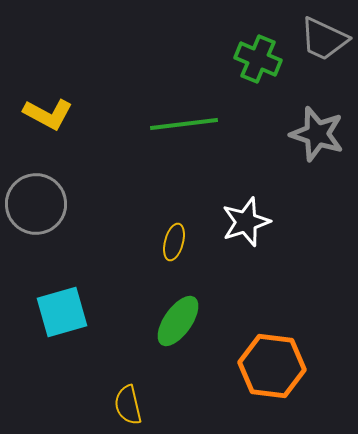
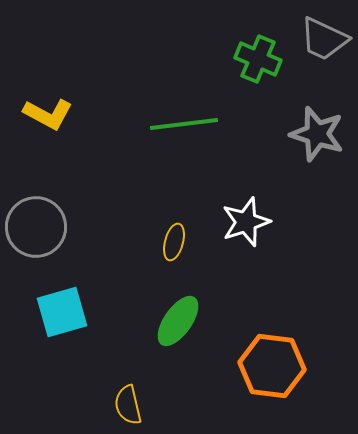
gray circle: moved 23 px down
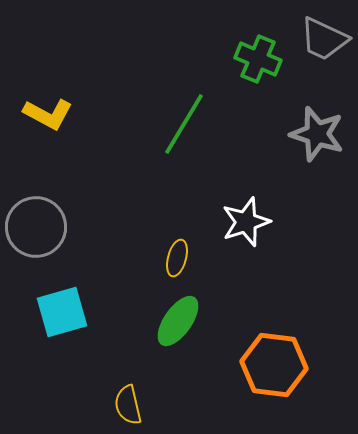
green line: rotated 52 degrees counterclockwise
yellow ellipse: moved 3 px right, 16 px down
orange hexagon: moved 2 px right, 1 px up
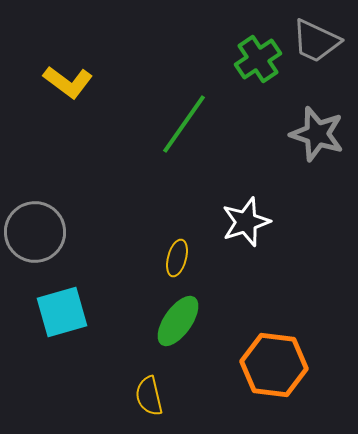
gray trapezoid: moved 8 px left, 2 px down
green cross: rotated 33 degrees clockwise
yellow L-shape: moved 20 px right, 32 px up; rotated 9 degrees clockwise
green line: rotated 4 degrees clockwise
gray circle: moved 1 px left, 5 px down
yellow semicircle: moved 21 px right, 9 px up
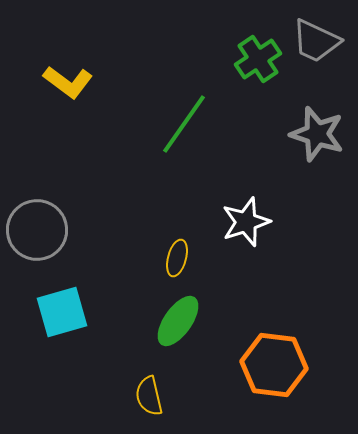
gray circle: moved 2 px right, 2 px up
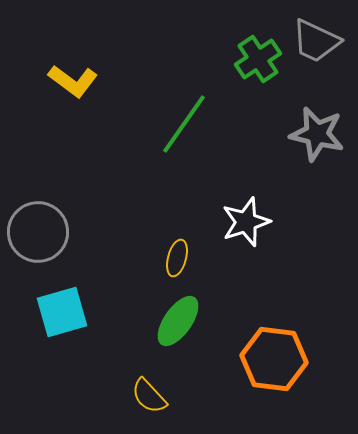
yellow L-shape: moved 5 px right, 1 px up
gray star: rotated 4 degrees counterclockwise
gray circle: moved 1 px right, 2 px down
orange hexagon: moved 6 px up
yellow semicircle: rotated 30 degrees counterclockwise
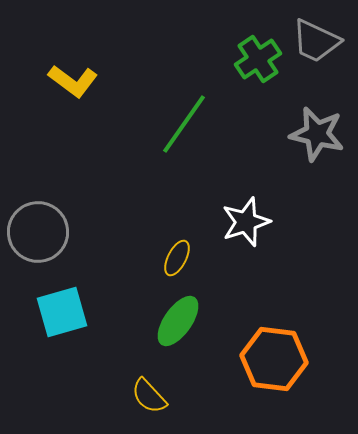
yellow ellipse: rotated 12 degrees clockwise
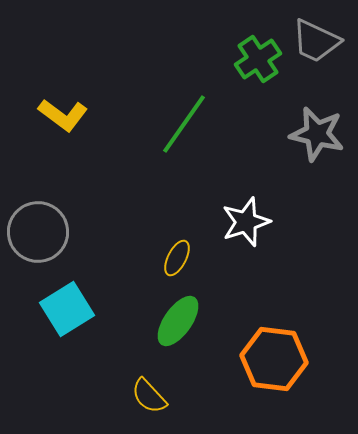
yellow L-shape: moved 10 px left, 34 px down
cyan square: moved 5 px right, 3 px up; rotated 16 degrees counterclockwise
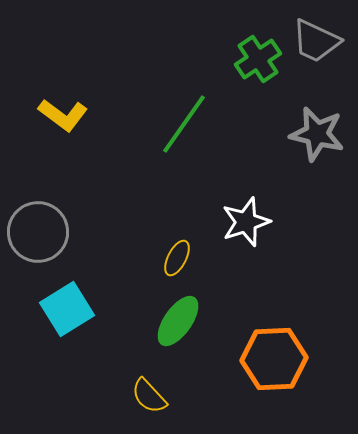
orange hexagon: rotated 10 degrees counterclockwise
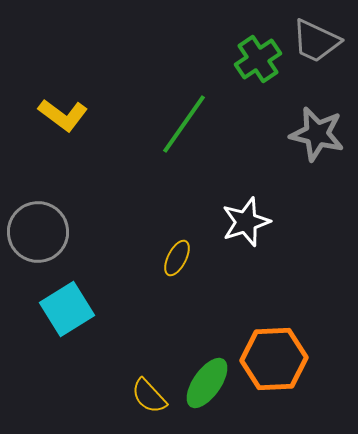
green ellipse: moved 29 px right, 62 px down
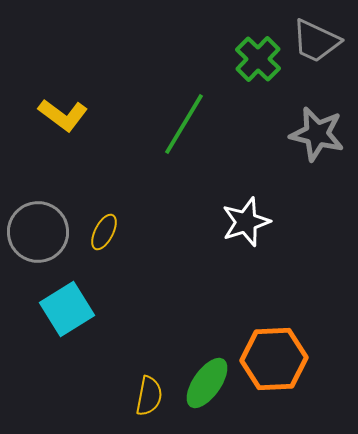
green cross: rotated 12 degrees counterclockwise
green line: rotated 4 degrees counterclockwise
yellow ellipse: moved 73 px left, 26 px up
yellow semicircle: rotated 126 degrees counterclockwise
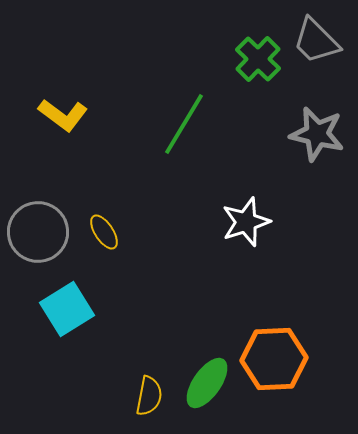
gray trapezoid: rotated 20 degrees clockwise
yellow ellipse: rotated 60 degrees counterclockwise
